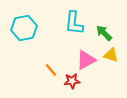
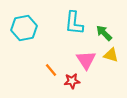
pink triangle: rotated 35 degrees counterclockwise
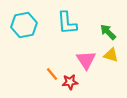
cyan L-shape: moved 7 px left; rotated 10 degrees counterclockwise
cyan hexagon: moved 3 px up
green arrow: moved 4 px right, 1 px up
orange line: moved 1 px right, 4 px down
red star: moved 2 px left, 1 px down
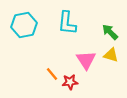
cyan L-shape: rotated 10 degrees clockwise
green arrow: moved 2 px right
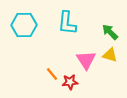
cyan hexagon: rotated 10 degrees clockwise
yellow triangle: moved 1 px left
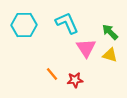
cyan L-shape: rotated 150 degrees clockwise
pink triangle: moved 12 px up
red star: moved 5 px right, 2 px up
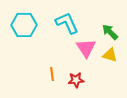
orange line: rotated 32 degrees clockwise
red star: moved 1 px right
